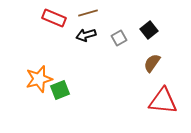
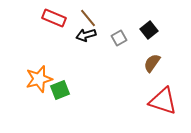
brown line: moved 5 px down; rotated 66 degrees clockwise
red triangle: rotated 12 degrees clockwise
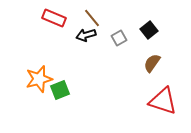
brown line: moved 4 px right
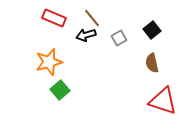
black square: moved 3 px right
brown semicircle: rotated 48 degrees counterclockwise
orange star: moved 10 px right, 17 px up
green square: rotated 18 degrees counterclockwise
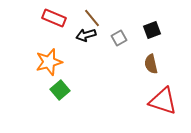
black square: rotated 18 degrees clockwise
brown semicircle: moved 1 px left, 1 px down
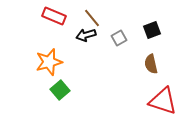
red rectangle: moved 2 px up
